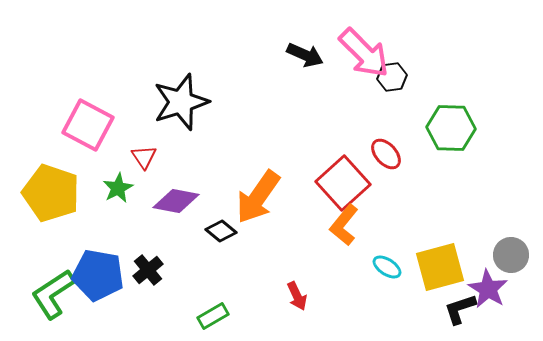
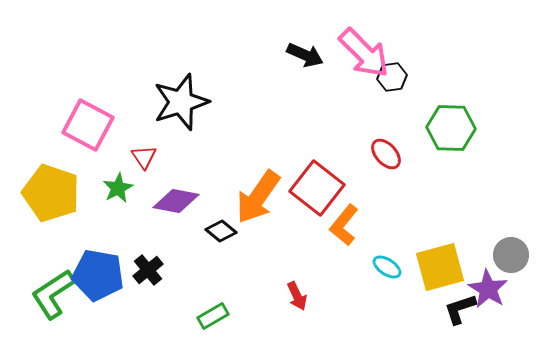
red square: moved 26 px left, 5 px down; rotated 10 degrees counterclockwise
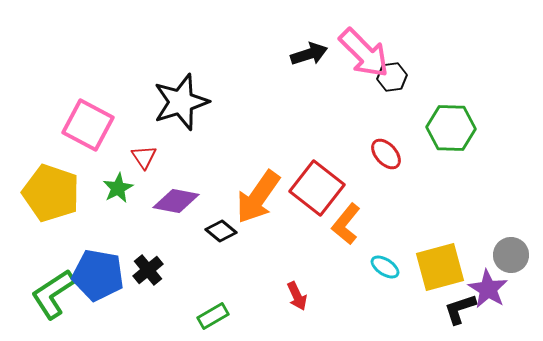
black arrow: moved 4 px right, 1 px up; rotated 42 degrees counterclockwise
orange L-shape: moved 2 px right, 1 px up
cyan ellipse: moved 2 px left
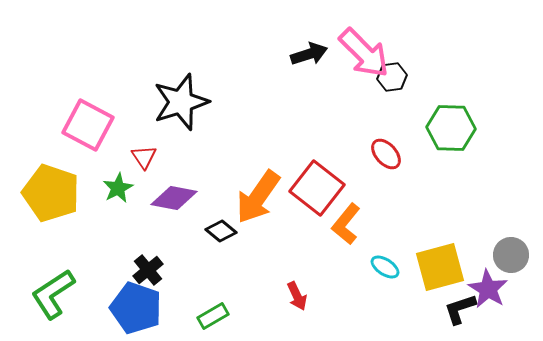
purple diamond: moved 2 px left, 3 px up
blue pentagon: moved 38 px right, 33 px down; rotated 9 degrees clockwise
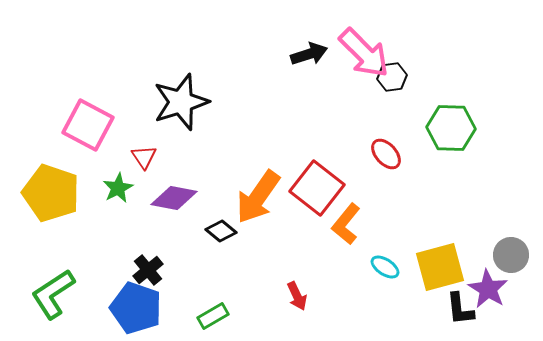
black L-shape: rotated 78 degrees counterclockwise
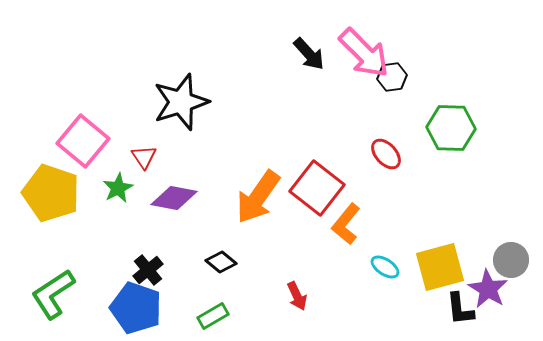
black arrow: rotated 66 degrees clockwise
pink square: moved 5 px left, 16 px down; rotated 12 degrees clockwise
black diamond: moved 31 px down
gray circle: moved 5 px down
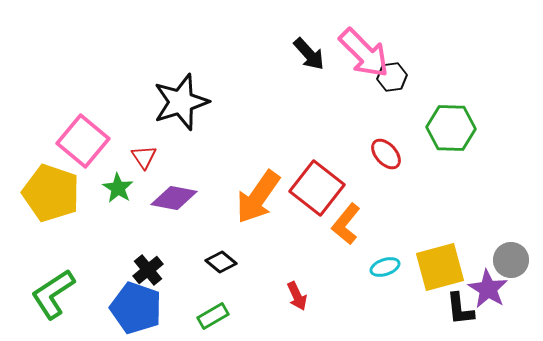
green star: rotated 12 degrees counterclockwise
cyan ellipse: rotated 52 degrees counterclockwise
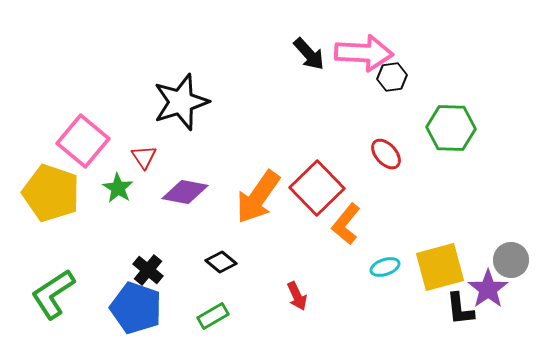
pink arrow: rotated 42 degrees counterclockwise
red square: rotated 8 degrees clockwise
purple diamond: moved 11 px right, 6 px up
black cross: rotated 12 degrees counterclockwise
purple star: rotated 6 degrees clockwise
